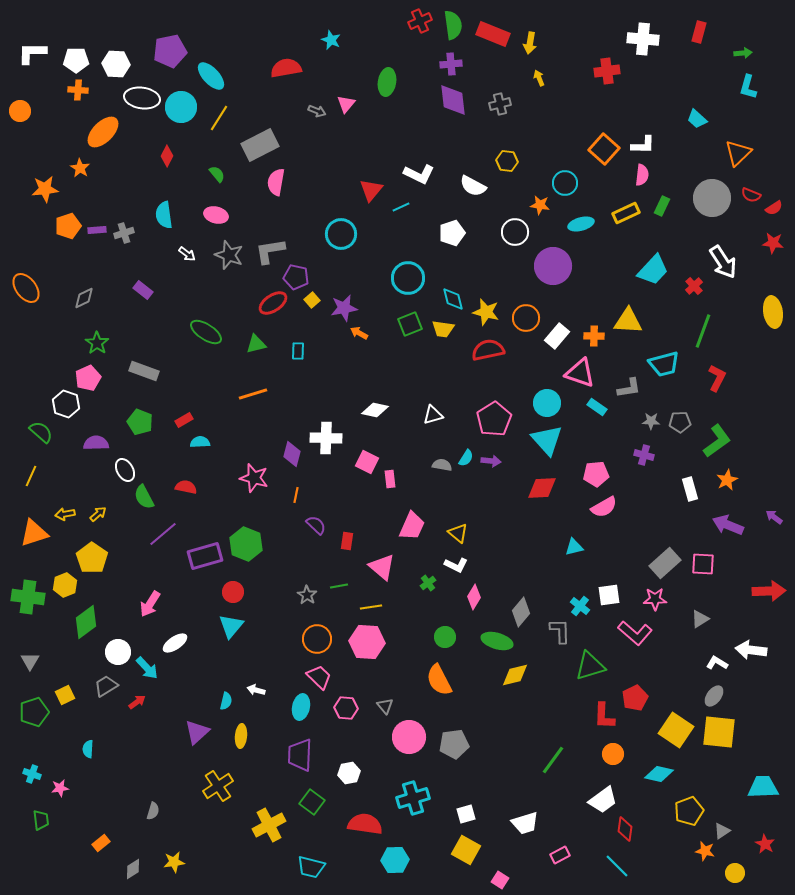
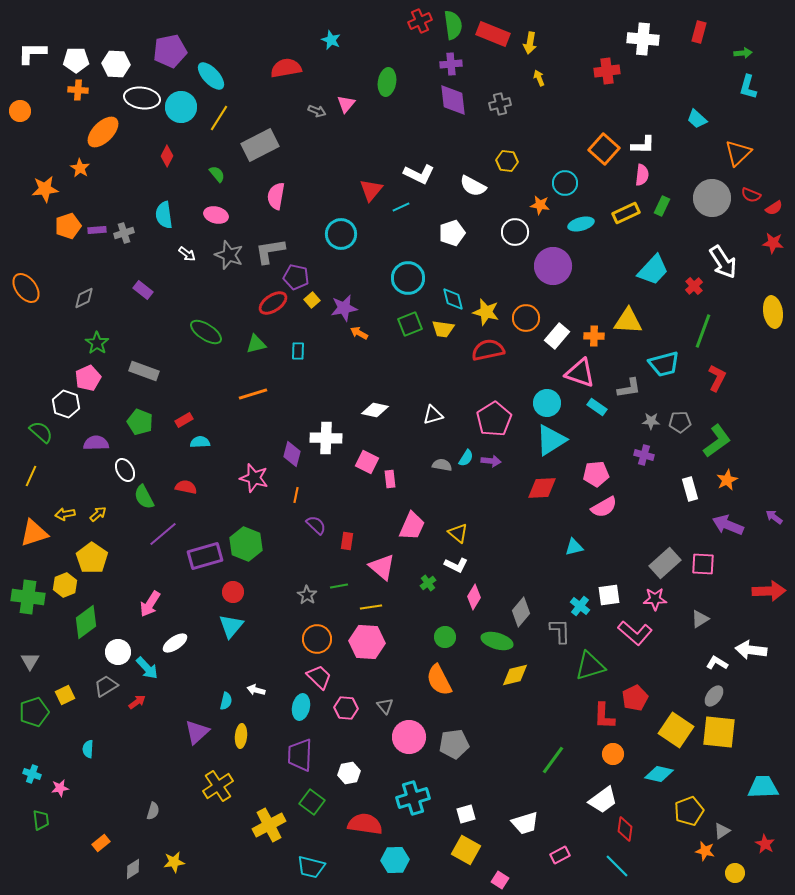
pink semicircle at (276, 182): moved 14 px down
cyan triangle at (547, 440): moved 4 px right; rotated 40 degrees clockwise
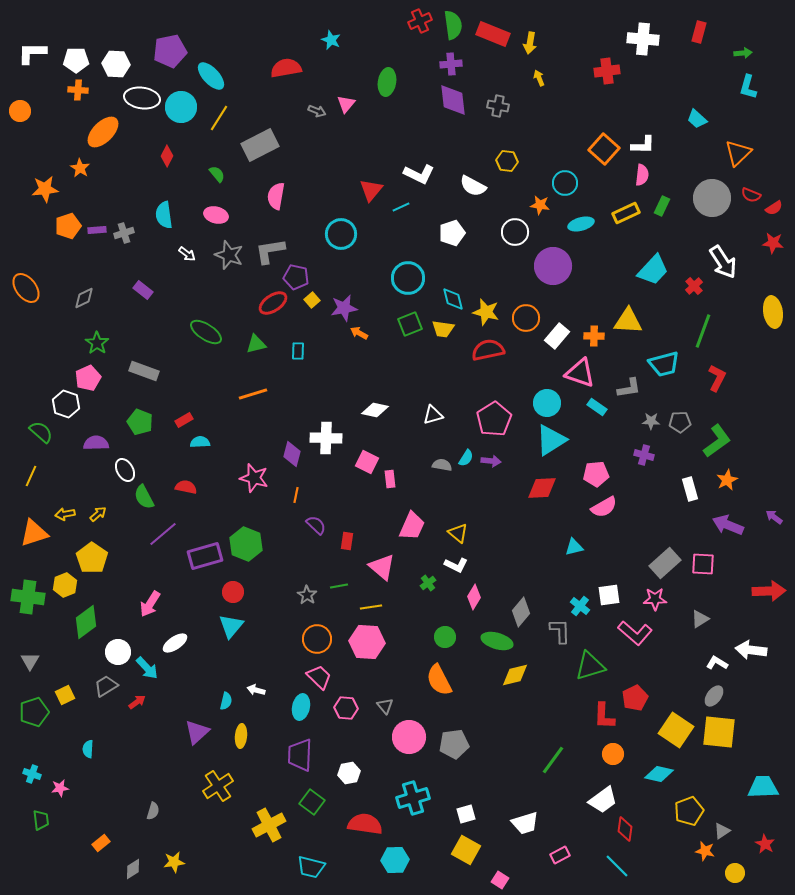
gray cross at (500, 104): moved 2 px left, 2 px down; rotated 25 degrees clockwise
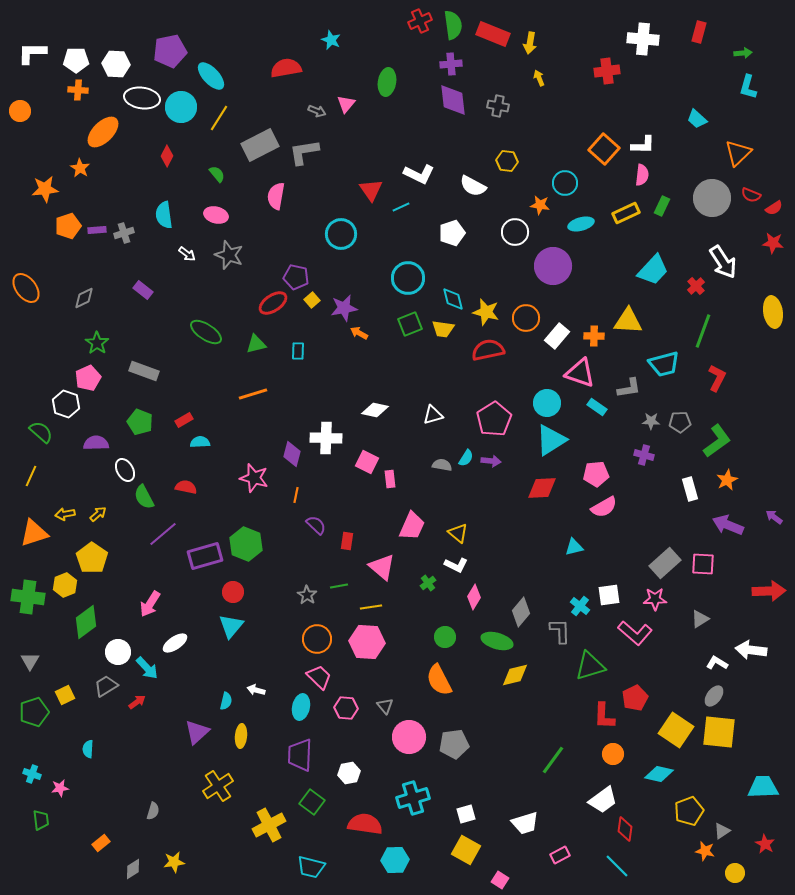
red triangle at (371, 190): rotated 15 degrees counterclockwise
gray L-shape at (270, 251): moved 34 px right, 99 px up
red cross at (694, 286): moved 2 px right
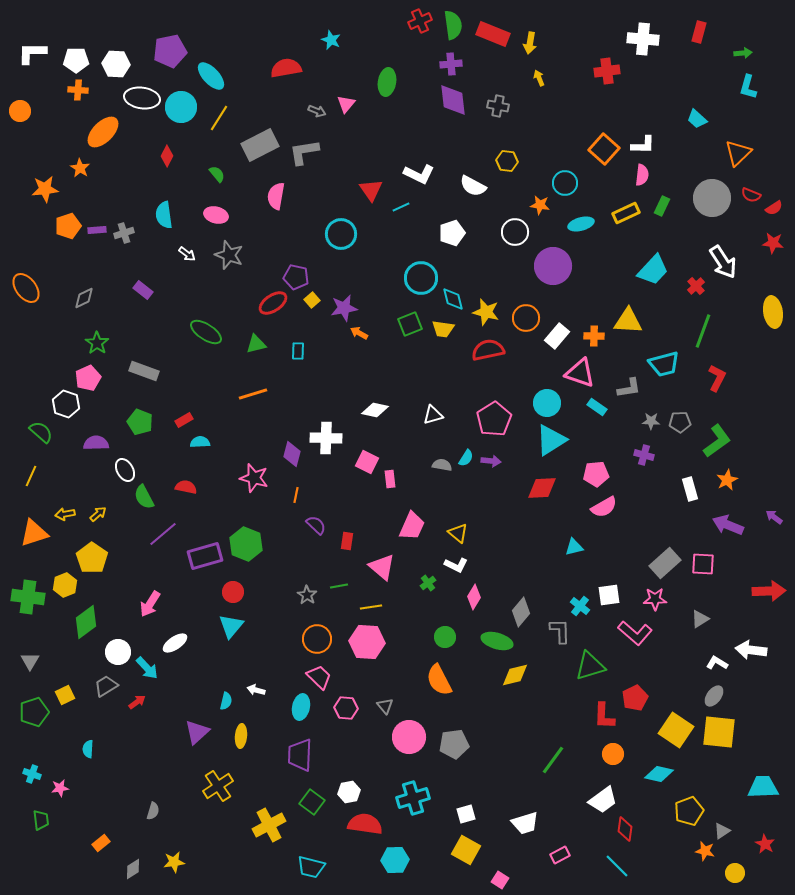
cyan circle at (408, 278): moved 13 px right
white hexagon at (349, 773): moved 19 px down
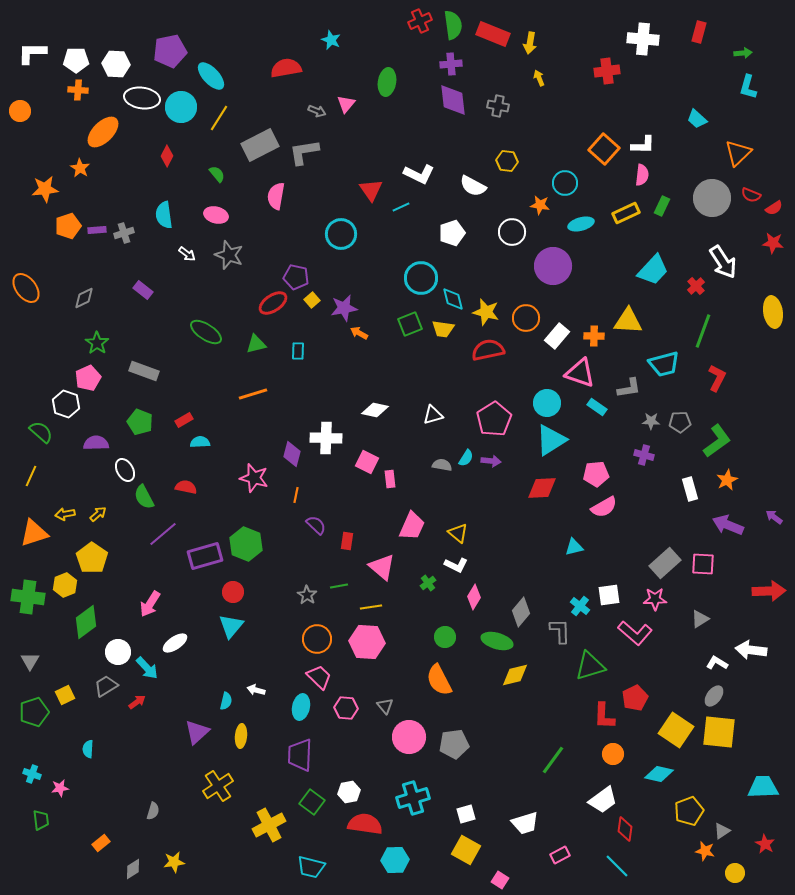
white circle at (515, 232): moved 3 px left
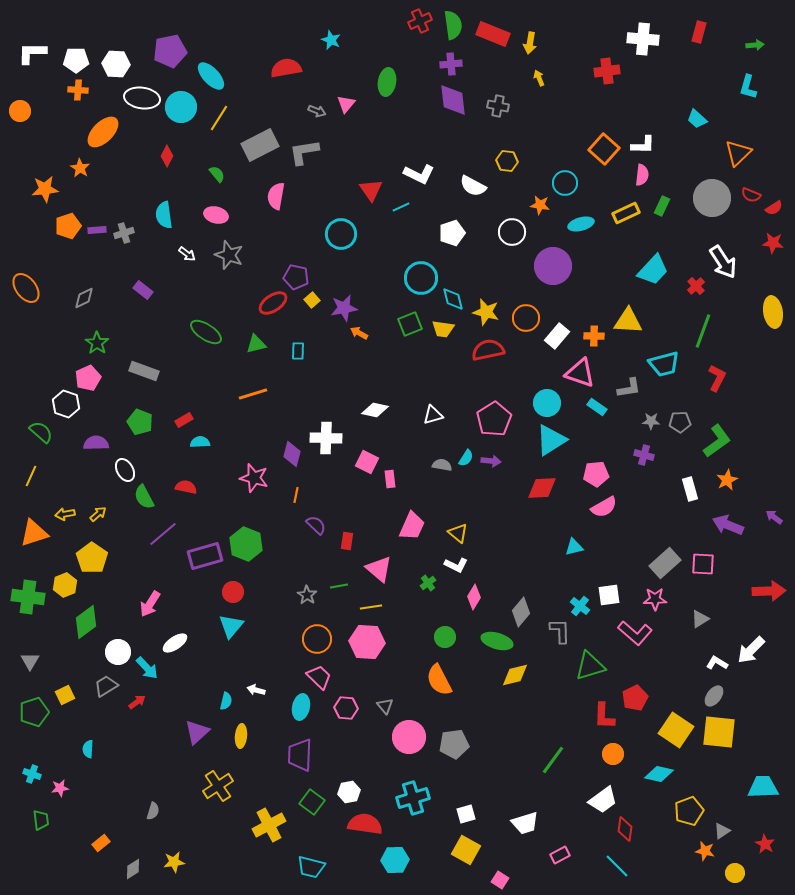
green arrow at (743, 53): moved 12 px right, 8 px up
pink triangle at (382, 567): moved 3 px left, 2 px down
white arrow at (751, 650): rotated 52 degrees counterclockwise
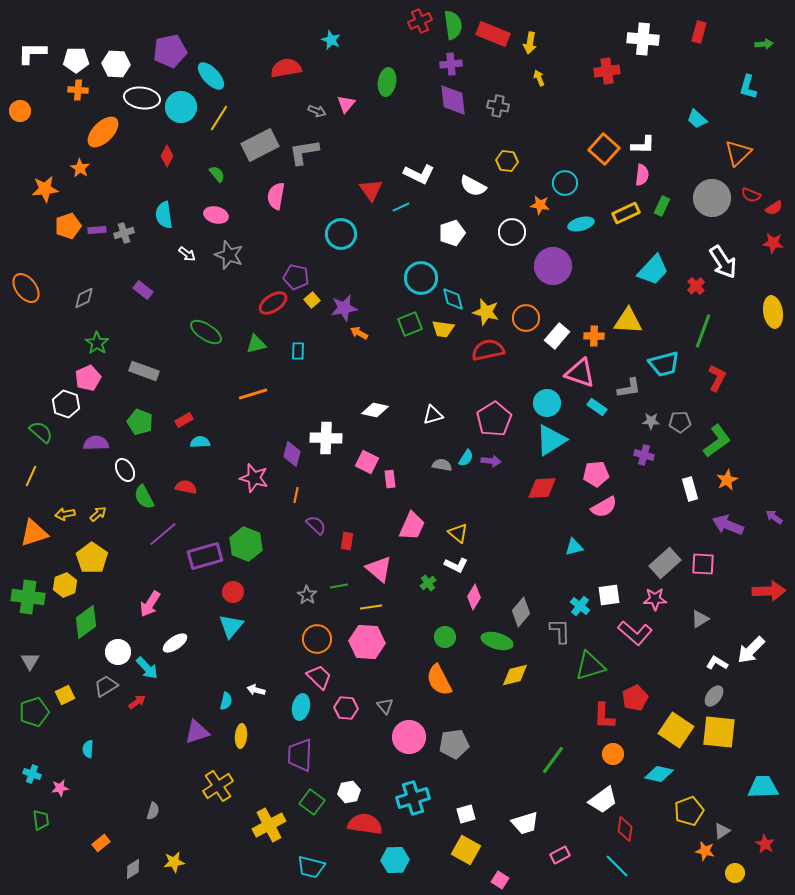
green arrow at (755, 45): moved 9 px right, 1 px up
purple triangle at (197, 732): rotated 24 degrees clockwise
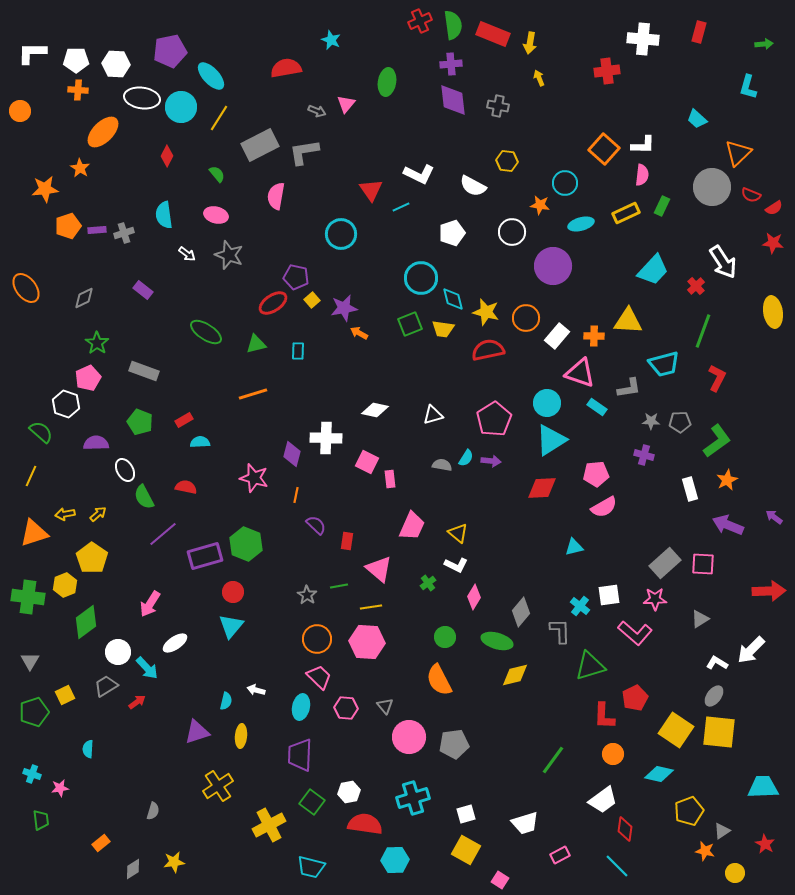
gray circle at (712, 198): moved 11 px up
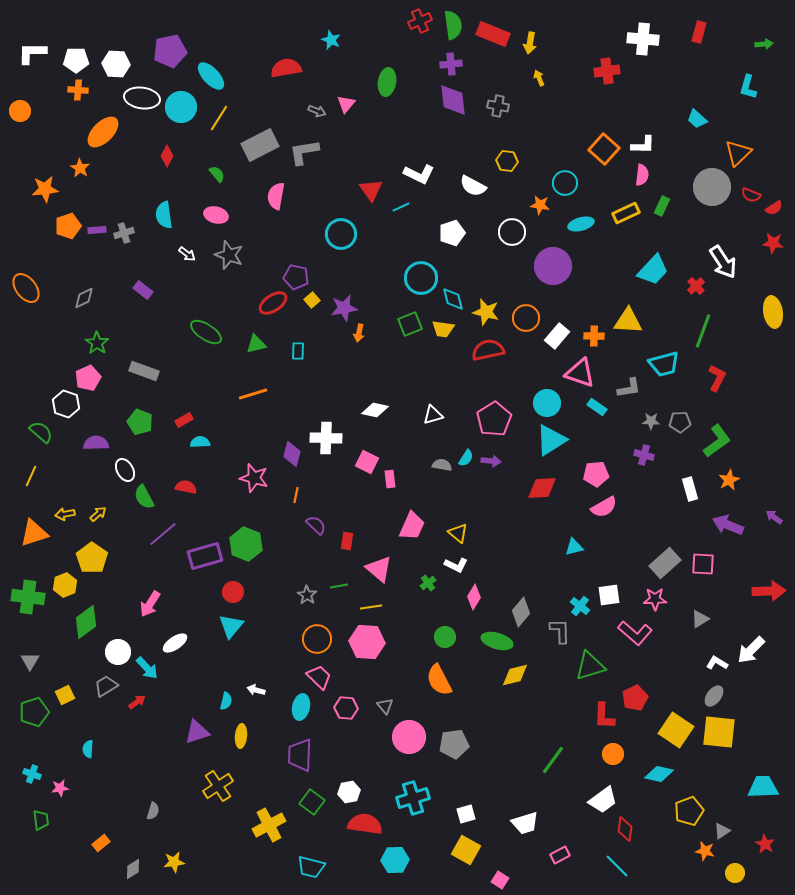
orange arrow at (359, 333): rotated 108 degrees counterclockwise
orange star at (727, 480): moved 2 px right
